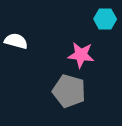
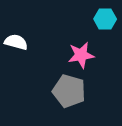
white semicircle: moved 1 px down
pink star: rotated 16 degrees counterclockwise
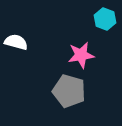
cyan hexagon: rotated 20 degrees clockwise
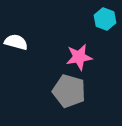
pink star: moved 2 px left, 2 px down
